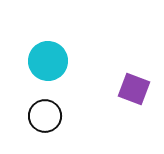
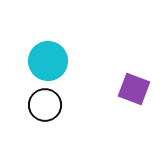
black circle: moved 11 px up
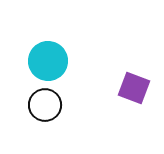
purple square: moved 1 px up
